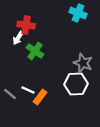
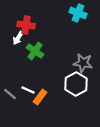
gray star: rotated 12 degrees counterclockwise
white hexagon: rotated 25 degrees counterclockwise
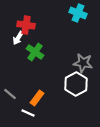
green cross: moved 1 px down
white line: moved 23 px down
orange rectangle: moved 3 px left, 1 px down
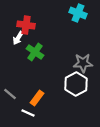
gray star: rotated 12 degrees counterclockwise
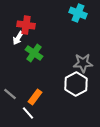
green cross: moved 1 px left, 1 px down
orange rectangle: moved 2 px left, 1 px up
white line: rotated 24 degrees clockwise
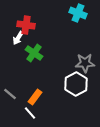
gray star: moved 2 px right
white line: moved 2 px right
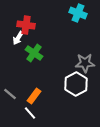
orange rectangle: moved 1 px left, 1 px up
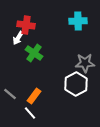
cyan cross: moved 8 px down; rotated 24 degrees counterclockwise
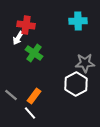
gray line: moved 1 px right, 1 px down
